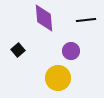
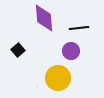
black line: moved 7 px left, 8 px down
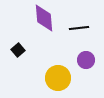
purple circle: moved 15 px right, 9 px down
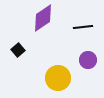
purple diamond: moved 1 px left; rotated 60 degrees clockwise
black line: moved 4 px right, 1 px up
purple circle: moved 2 px right
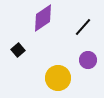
black line: rotated 42 degrees counterclockwise
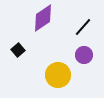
purple circle: moved 4 px left, 5 px up
yellow circle: moved 3 px up
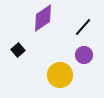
yellow circle: moved 2 px right
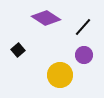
purple diamond: moved 3 px right; rotated 68 degrees clockwise
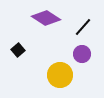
purple circle: moved 2 px left, 1 px up
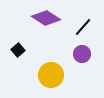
yellow circle: moved 9 px left
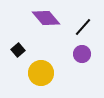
purple diamond: rotated 16 degrees clockwise
yellow circle: moved 10 px left, 2 px up
